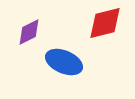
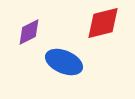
red diamond: moved 2 px left
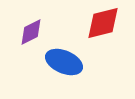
purple diamond: moved 2 px right
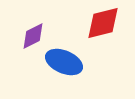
purple diamond: moved 2 px right, 4 px down
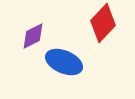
red diamond: rotated 33 degrees counterclockwise
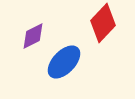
blue ellipse: rotated 69 degrees counterclockwise
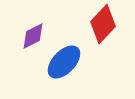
red diamond: moved 1 px down
